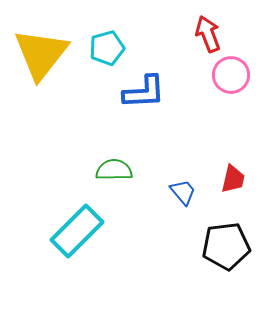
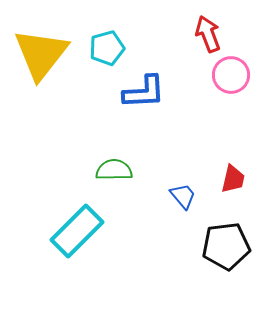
blue trapezoid: moved 4 px down
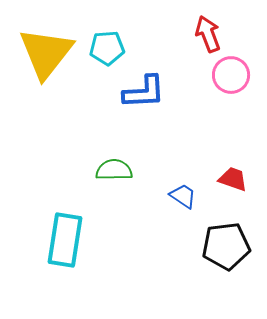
cyan pentagon: rotated 12 degrees clockwise
yellow triangle: moved 5 px right, 1 px up
red trapezoid: rotated 84 degrees counterclockwise
blue trapezoid: rotated 16 degrees counterclockwise
cyan rectangle: moved 12 px left, 9 px down; rotated 36 degrees counterclockwise
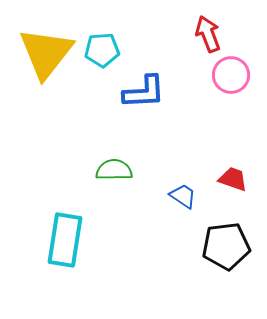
cyan pentagon: moved 5 px left, 2 px down
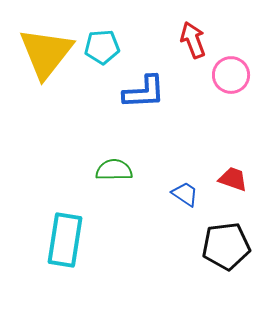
red arrow: moved 15 px left, 6 px down
cyan pentagon: moved 3 px up
blue trapezoid: moved 2 px right, 2 px up
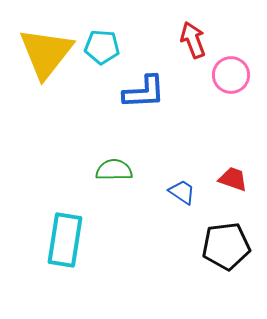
cyan pentagon: rotated 8 degrees clockwise
blue trapezoid: moved 3 px left, 2 px up
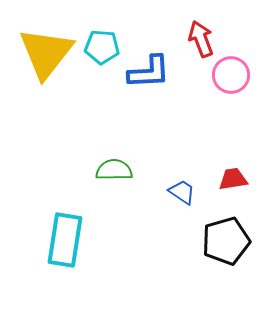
red arrow: moved 8 px right, 1 px up
blue L-shape: moved 5 px right, 20 px up
red trapezoid: rotated 28 degrees counterclockwise
black pentagon: moved 5 px up; rotated 9 degrees counterclockwise
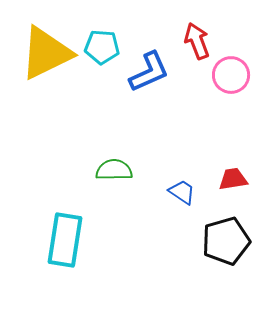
red arrow: moved 4 px left, 2 px down
yellow triangle: rotated 26 degrees clockwise
blue L-shape: rotated 21 degrees counterclockwise
